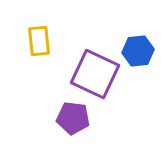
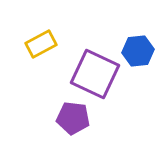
yellow rectangle: moved 2 px right, 3 px down; rotated 68 degrees clockwise
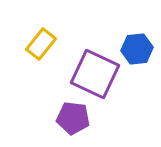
yellow rectangle: rotated 24 degrees counterclockwise
blue hexagon: moved 1 px left, 2 px up
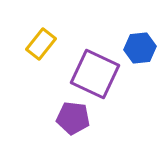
blue hexagon: moved 3 px right, 1 px up
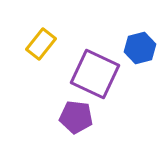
blue hexagon: rotated 8 degrees counterclockwise
purple pentagon: moved 3 px right, 1 px up
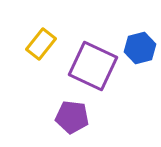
purple square: moved 2 px left, 8 px up
purple pentagon: moved 4 px left
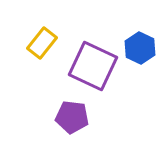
yellow rectangle: moved 1 px right, 1 px up
blue hexagon: rotated 20 degrees counterclockwise
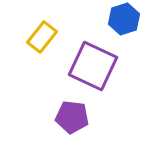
yellow rectangle: moved 6 px up
blue hexagon: moved 16 px left, 29 px up; rotated 16 degrees clockwise
